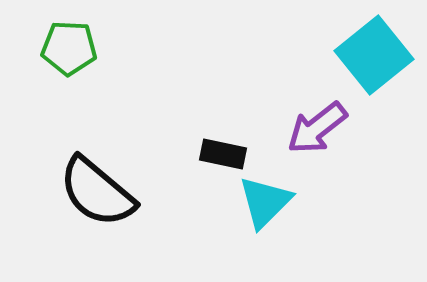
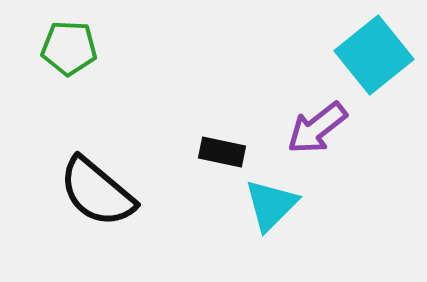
black rectangle: moved 1 px left, 2 px up
cyan triangle: moved 6 px right, 3 px down
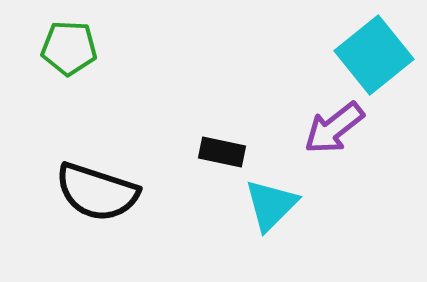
purple arrow: moved 17 px right
black semicircle: rotated 22 degrees counterclockwise
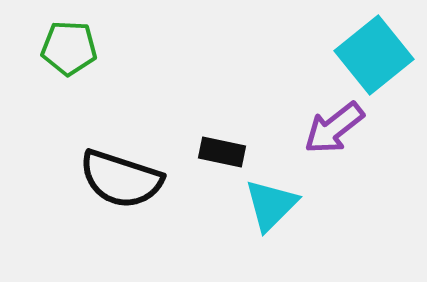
black semicircle: moved 24 px right, 13 px up
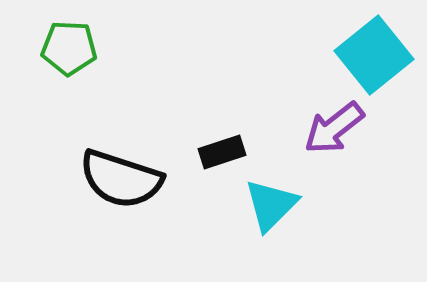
black rectangle: rotated 30 degrees counterclockwise
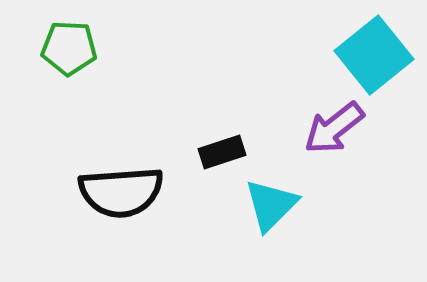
black semicircle: moved 13 px down; rotated 22 degrees counterclockwise
